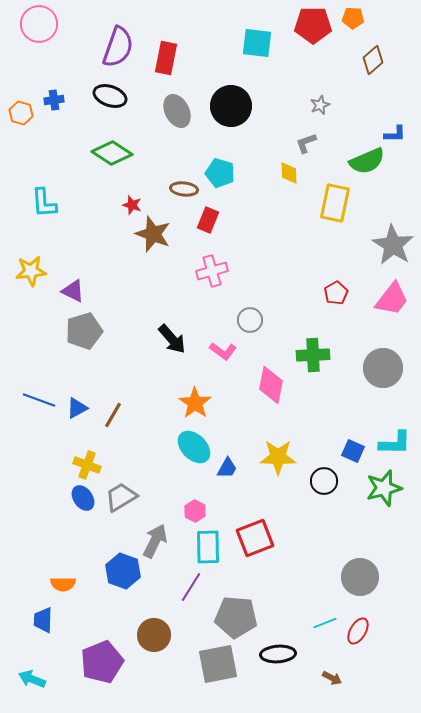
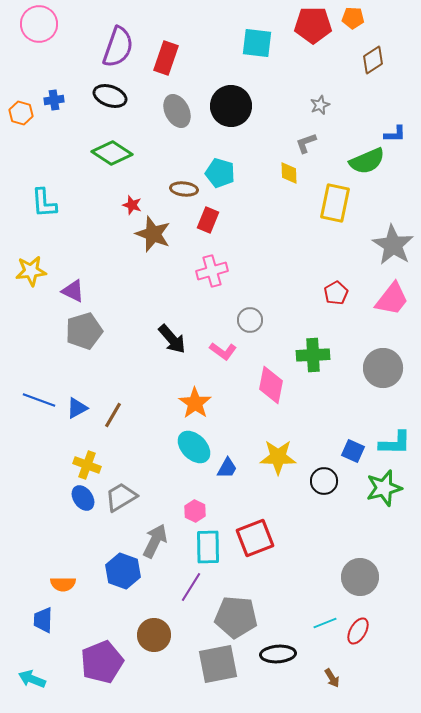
red rectangle at (166, 58): rotated 8 degrees clockwise
brown diamond at (373, 60): rotated 8 degrees clockwise
brown arrow at (332, 678): rotated 30 degrees clockwise
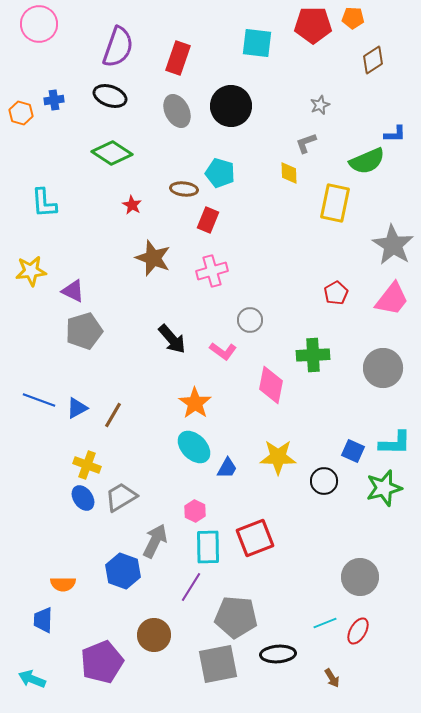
red rectangle at (166, 58): moved 12 px right
red star at (132, 205): rotated 12 degrees clockwise
brown star at (153, 234): moved 24 px down
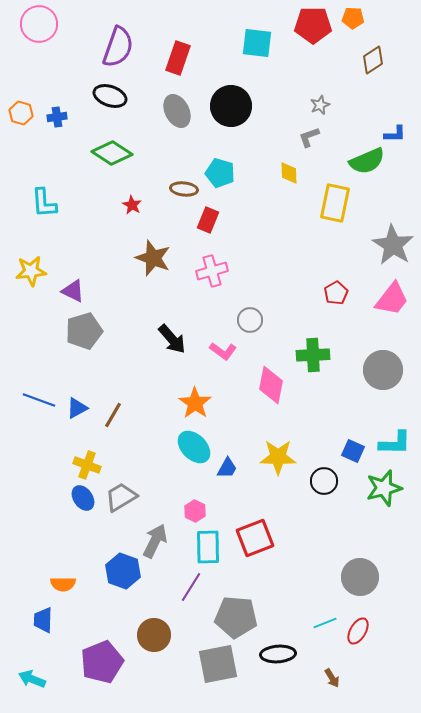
blue cross at (54, 100): moved 3 px right, 17 px down
gray L-shape at (306, 143): moved 3 px right, 6 px up
gray circle at (383, 368): moved 2 px down
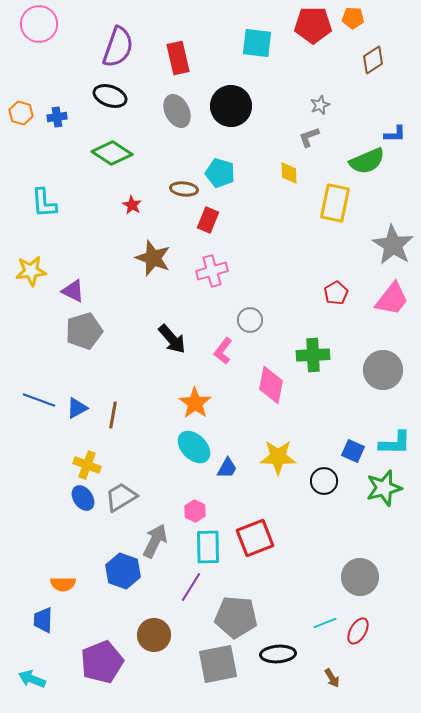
red rectangle at (178, 58): rotated 32 degrees counterclockwise
pink L-shape at (223, 351): rotated 92 degrees clockwise
brown line at (113, 415): rotated 20 degrees counterclockwise
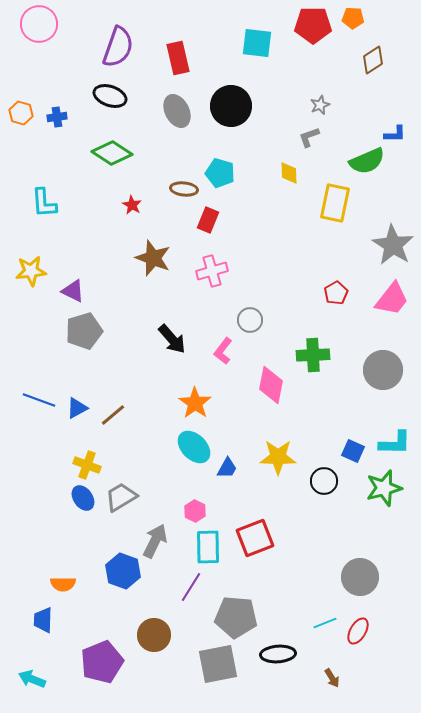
brown line at (113, 415): rotated 40 degrees clockwise
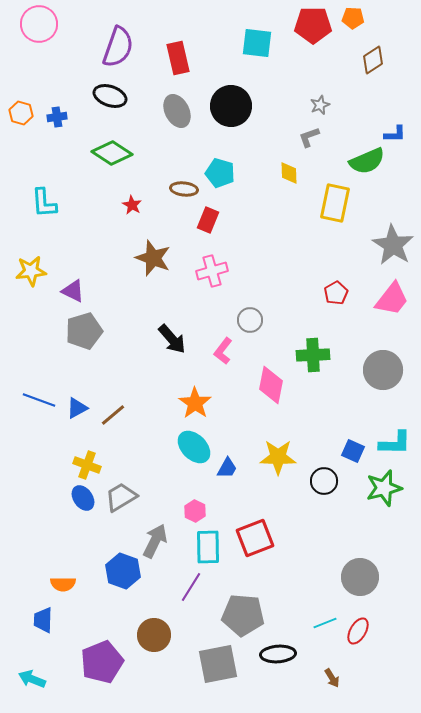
gray pentagon at (236, 617): moved 7 px right, 2 px up
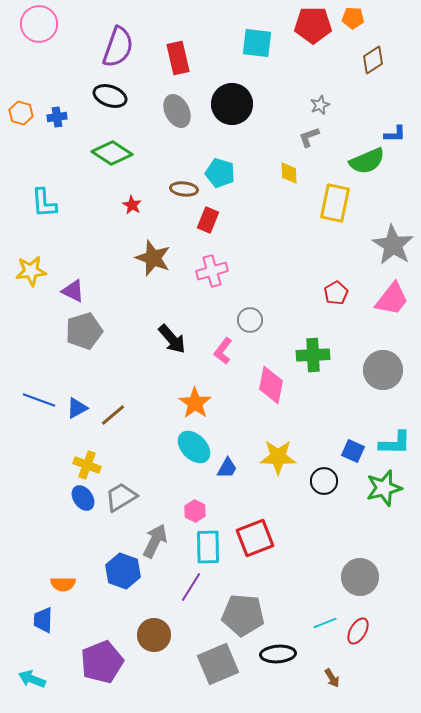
black circle at (231, 106): moved 1 px right, 2 px up
gray square at (218, 664): rotated 12 degrees counterclockwise
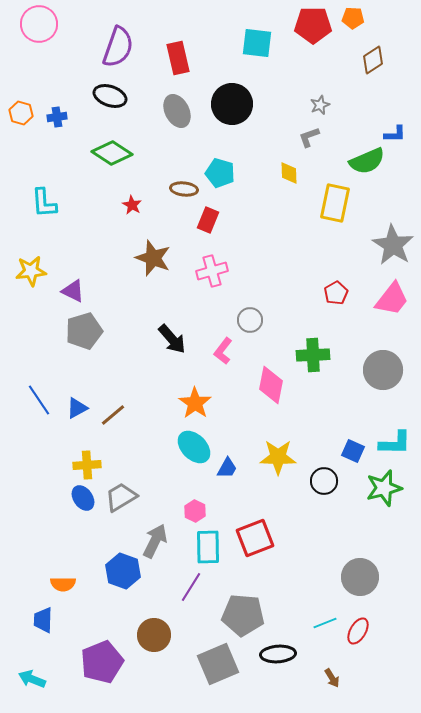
blue line at (39, 400): rotated 36 degrees clockwise
yellow cross at (87, 465): rotated 24 degrees counterclockwise
